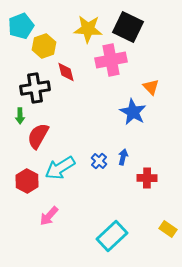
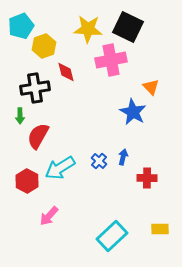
yellow rectangle: moved 8 px left; rotated 36 degrees counterclockwise
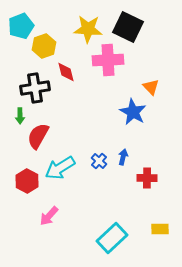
pink cross: moved 3 px left; rotated 8 degrees clockwise
cyan rectangle: moved 2 px down
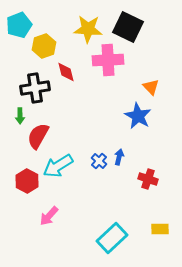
cyan pentagon: moved 2 px left, 1 px up
blue star: moved 5 px right, 4 px down
blue arrow: moved 4 px left
cyan arrow: moved 2 px left, 2 px up
red cross: moved 1 px right, 1 px down; rotated 18 degrees clockwise
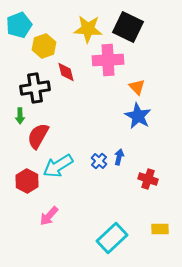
orange triangle: moved 14 px left
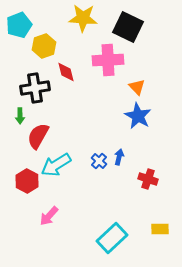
yellow star: moved 5 px left, 11 px up
cyan arrow: moved 2 px left, 1 px up
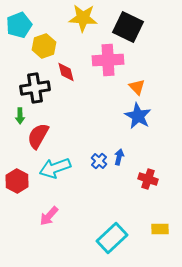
cyan arrow: moved 1 px left, 3 px down; rotated 12 degrees clockwise
red hexagon: moved 10 px left
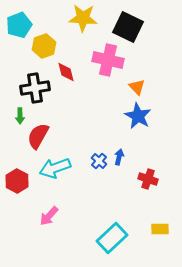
pink cross: rotated 16 degrees clockwise
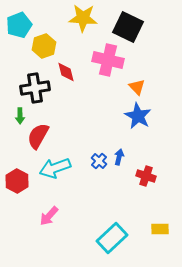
red cross: moved 2 px left, 3 px up
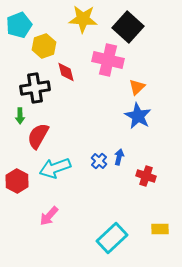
yellow star: moved 1 px down
black square: rotated 16 degrees clockwise
orange triangle: rotated 30 degrees clockwise
